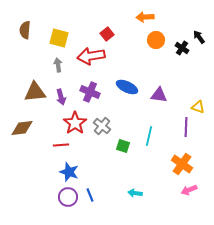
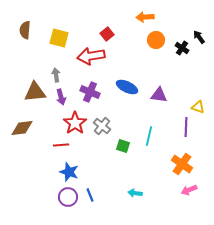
gray arrow: moved 2 px left, 10 px down
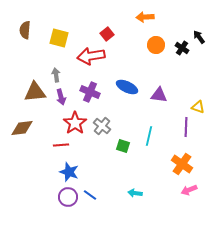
orange circle: moved 5 px down
blue line: rotated 32 degrees counterclockwise
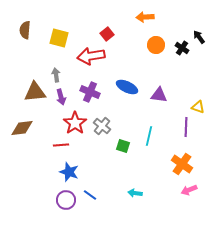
purple circle: moved 2 px left, 3 px down
